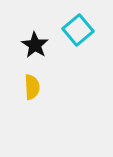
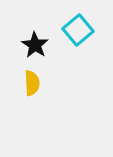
yellow semicircle: moved 4 px up
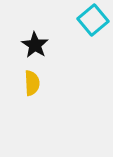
cyan square: moved 15 px right, 10 px up
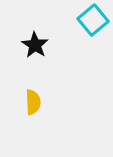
yellow semicircle: moved 1 px right, 19 px down
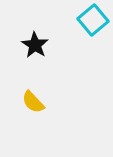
yellow semicircle: rotated 140 degrees clockwise
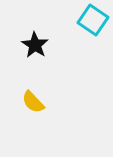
cyan square: rotated 16 degrees counterclockwise
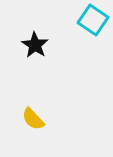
yellow semicircle: moved 17 px down
